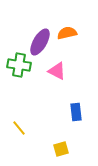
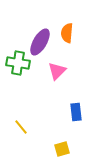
orange semicircle: rotated 72 degrees counterclockwise
green cross: moved 1 px left, 2 px up
pink triangle: rotated 48 degrees clockwise
yellow line: moved 2 px right, 1 px up
yellow square: moved 1 px right
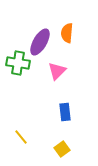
blue rectangle: moved 11 px left
yellow line: moved 10 px down
yellow square: rotated 21 degrees counterclockwise
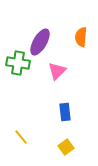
orange semicircle: moved 14 px right, 4 px down
yellow square: moved 4 px right, 2 px up
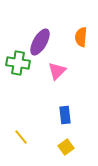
blue rectangle: moved 3 px down
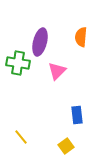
purple ellipse: rotated 16 degrees counterclockwise
blue rectangle: moved 12 px right
yellow square: moved 1 px up
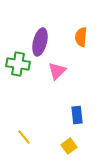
green cross: moved 1 px down
yellow line: moved 3 px right
yellow square: moved 3 px right
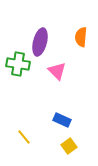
pink triangle: rotated 30 degrees counterclockwise
blue rectangle: moved 15 px left, 5 px down; rotated 60 degrees counterclockwise
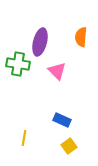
yellow line: moved 1 px down; rotated 49 degrees clockwise
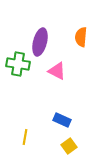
pink triangle: rotated 18 degrees counterclockwise
yellow line: moved 1 px right, 1 px up
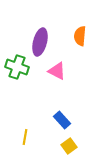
orange semicircle: moved 1 px left, 1 px up
green cross: moved 1 px left, 3 px down; rotated 10 degrees clockwise
blue rectangle: rotated 24 degrees clockwise
